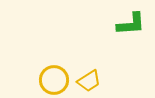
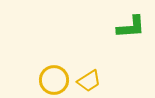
green L-shape: moved 3 px down
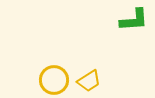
green L-shape: moved 3 px right, 7 px up
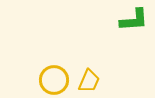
yellow trapezoid: rotated 35 degrees counterclockwise
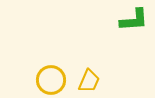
yellow circle: moved 3 px left
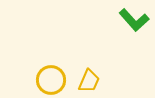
green L-shape: rotated 52 degrees clockwise
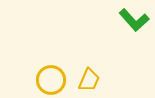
yellow trapezoid: moved 1 px up
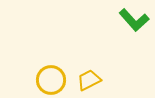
yellow trapezoid: rotated 140 degrees counterclockwise
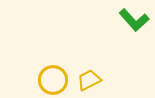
yellow circle: moved 2 px right
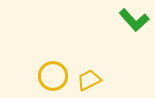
yellow circle: moved 4 px up
